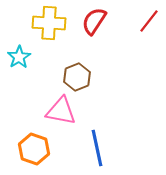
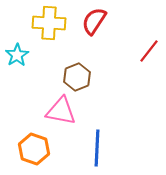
red line: moved 30 px down
cyan star: moved 2 px left, 2 px up
blue line: rotated 15 degrees clockwise
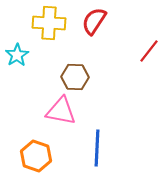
brown hexagon: moved 2 px left; rotated 24 degrees clockwise
orange hexagon: moved 2 px right, 7 px down
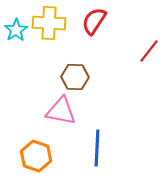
cyan star: moved 1 px left, 25 px up
